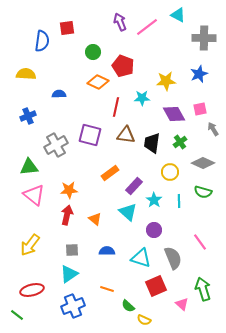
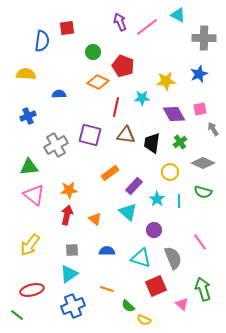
cyan star at (154, 200): moved 3 px right, 1 px up
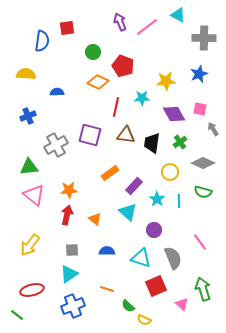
blue semicircle at (59, 94): moved 2 px left, 2 px up
pink square at (200, 109): rotated 24 degrees clockwise
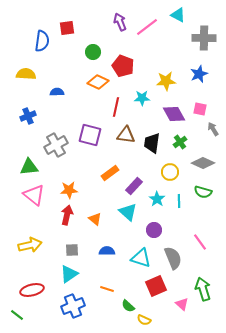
yellow arrow at (30, 245): rotated 140 degrees counterclockwise
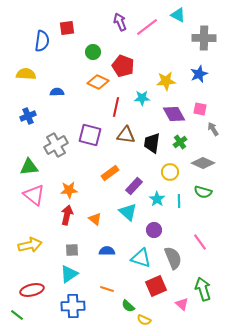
blue cross at (73, 306): rotated 20 degrees clockwise
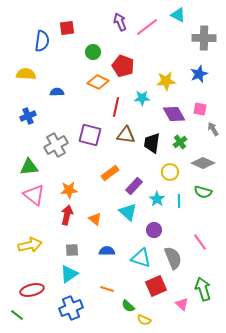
blue cross at (73, 306): moved 2 px left, 2 px down; rotated 20 degrees counterclockwise
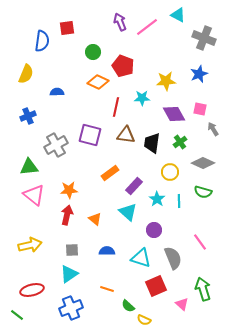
gray cross at (204, 38): rotated 20 degrees clockwise
yellow semicircle at (26, 74): rotated 108 degrees clockwise
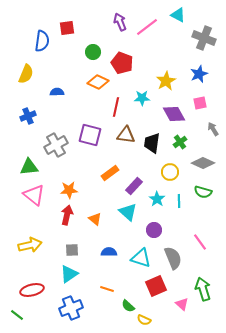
red pentagon at (123, 66): moved 1 px left, 3 px up
yellow star at (166, 81): rotated 24 degrees counterclockwise
pink square at (200, 109): moved 6 px up; rotated 24 degrees counterclockwise
blue semicircle at (107, 251): moved 2 px right, 1 px down
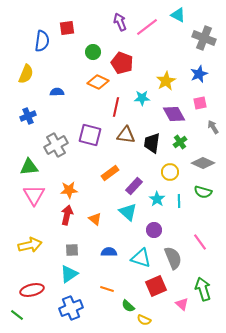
gray arrow at (213, 129): moved 2 px up
pink triangle at (34, 195): rotated 20 degrees clockwise
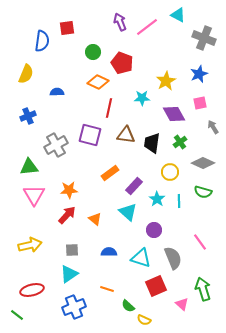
red line at (116, 107): moved 7 px left, 1 px down
red arrow at (67, 215): rotated 30 degrees clockwise
blue cross at (71, 308): moved 3 px right, 1 px up
